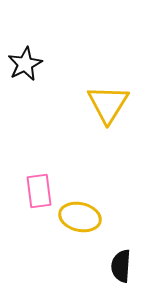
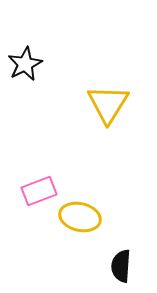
pink rectangle: rotated 76 degrees clockwise
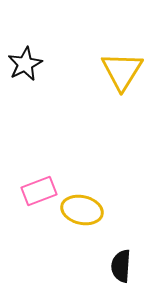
yellow triangle: moved 14 px right, 33 px up
yellow ellipse: moved 2 px right, 7 px up
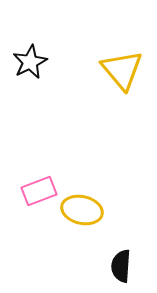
black star: moved 5 px right, 2 px up
yellow triangle: moved 1 px up; rotated 12 degrees counterclockwise
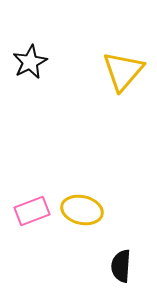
yellow triangle: moved 1 px right, 1 px down; rotated 21 degrees clockwise
pink rectangle: moved 7 px left, 20 px down
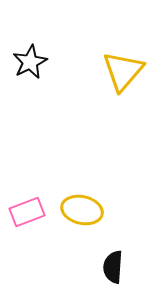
pink rectangle: moved 5 px left, 1 px down
black semicircle: moved 8 px left, 1 px down
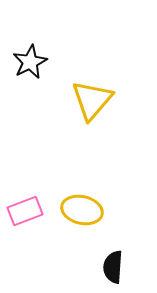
yellow triangle: moved 31 px left, 29 px down
pink rectangle: moved 2 px left, 1 px up
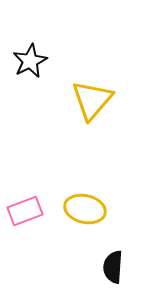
black star: moved 1 px up
yellow ellipse: moved 3 px right, 1 px up
